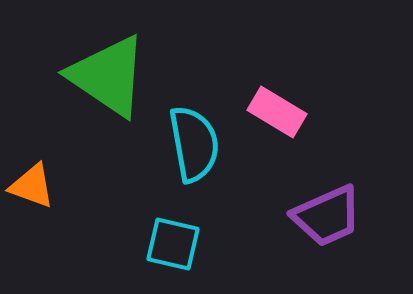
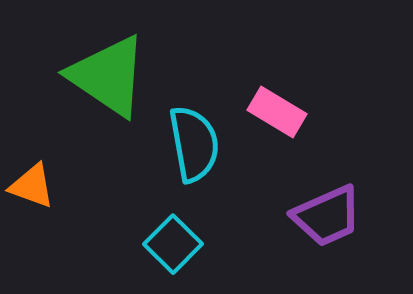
cyan square: rotated 32 degrees clockwise
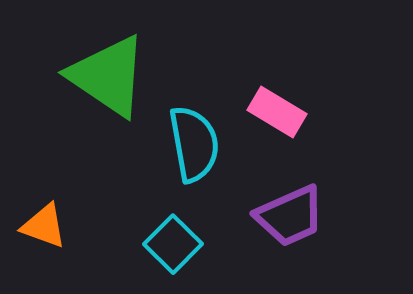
orange triangle: moved 12 px right, 40 px down
purple trapezoid: moved 37 px left
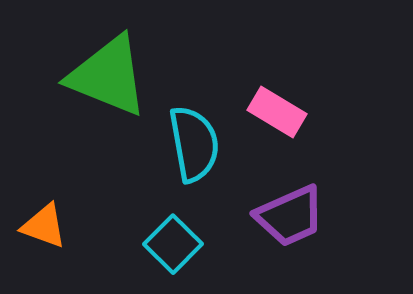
green triangle: rotated 12 degrees counterclockwise
